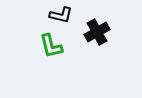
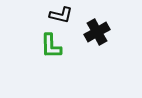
green L-shape: rotated 12 degrees clockwise
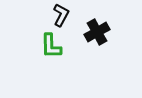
black L-shape: rotated 75 degrees counterclockwise
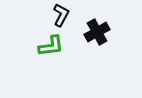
green L-shape: rotated 96 degrees counterclockwise
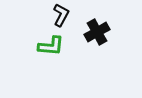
green L-shape: rotated 12 degrees clockwise
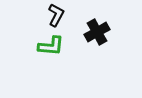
black L-shape: moved 5 px left
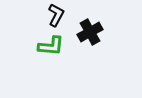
black cross: moved 7 px left
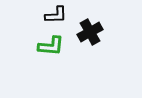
black L-shape: rotated 60 degrees clockwise
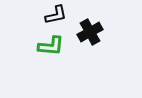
black L-shape: rotated 10 degrees counterclockwise
